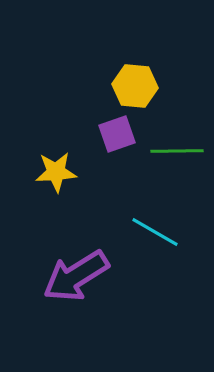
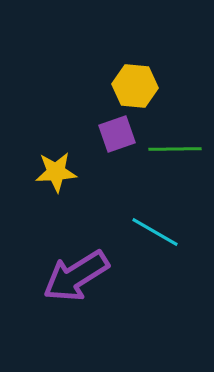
green line: moved 2 px left, 2 px up
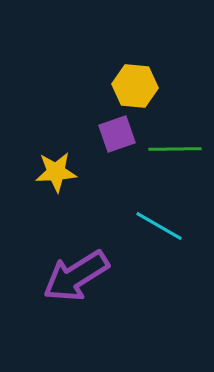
cyan line: moved 4 px right, 6 px up
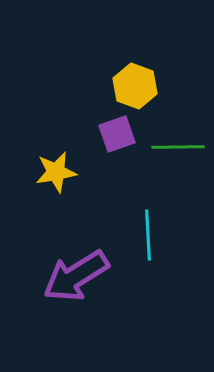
yellow hexagon: rotated 15 degrees clockwise
green line: moved 3 px right, 2 px up
yellow star: rotated 6 degrees counterclockwise
cyan line: moved 11 px left, 9 px down; rotated 57 degrees clockwise
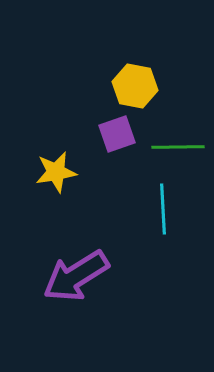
yellow hexagon: rotated 9 degrees counterclockwise
cyan line: moved 15 px right, 26 px up
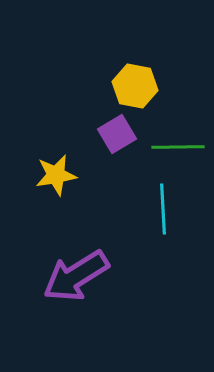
purple square: rotated 12 degrees counterclockwise
yellow star: moved 3 px down
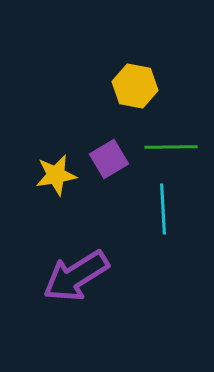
purple square: moved 8 px left, 25 px down
green line: moved 7 px left
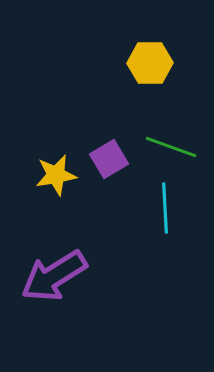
yellow hexagon: moved 15 px right, 23 px up; rotated 12 degrees counterclockwise
green line: rotated 21 degrees clockwise
cyan line: moved 2 px right, 1 px up
purple arrow: moved 22 px left
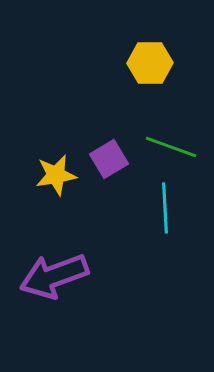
purple arrow: rotated 12 degrees clockwise
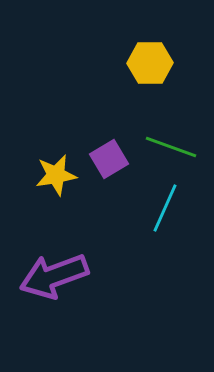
cyan line: rotated 27 degrees clockwise
